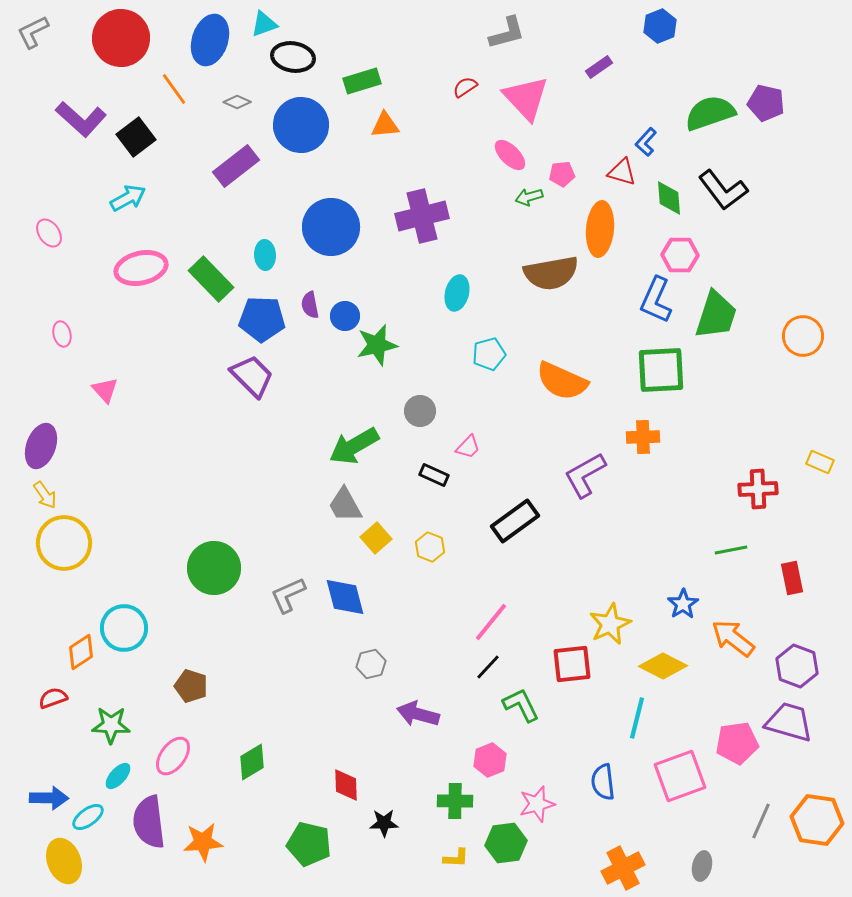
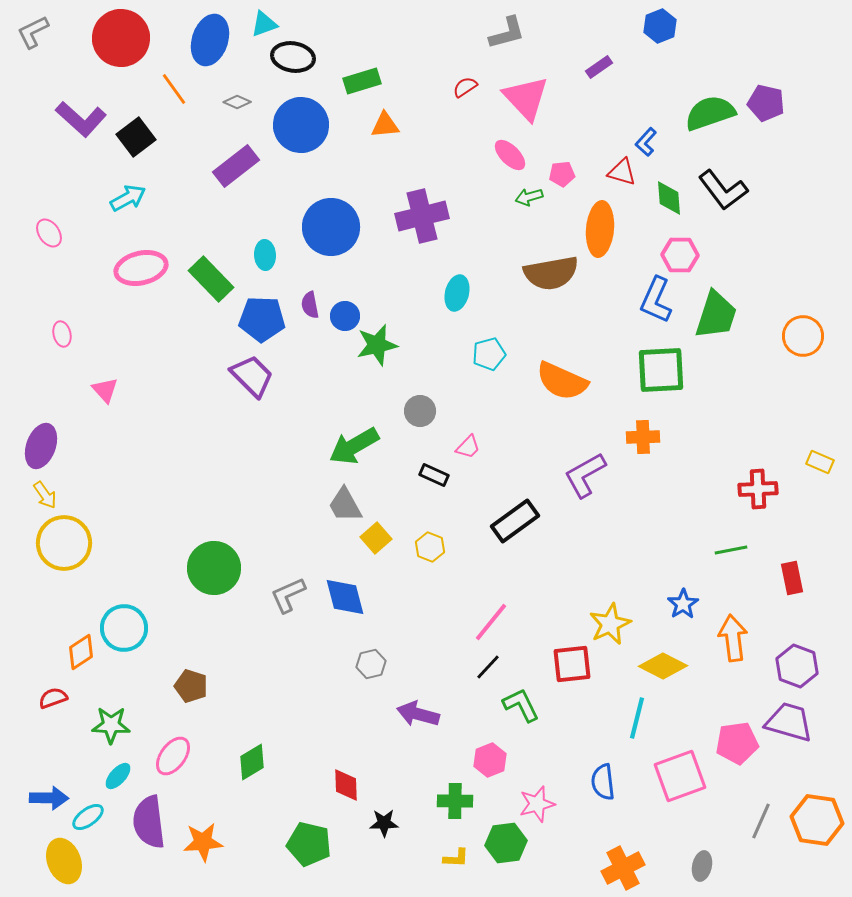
orange arrow at (733, 638): rotated 45 degrees clockwise
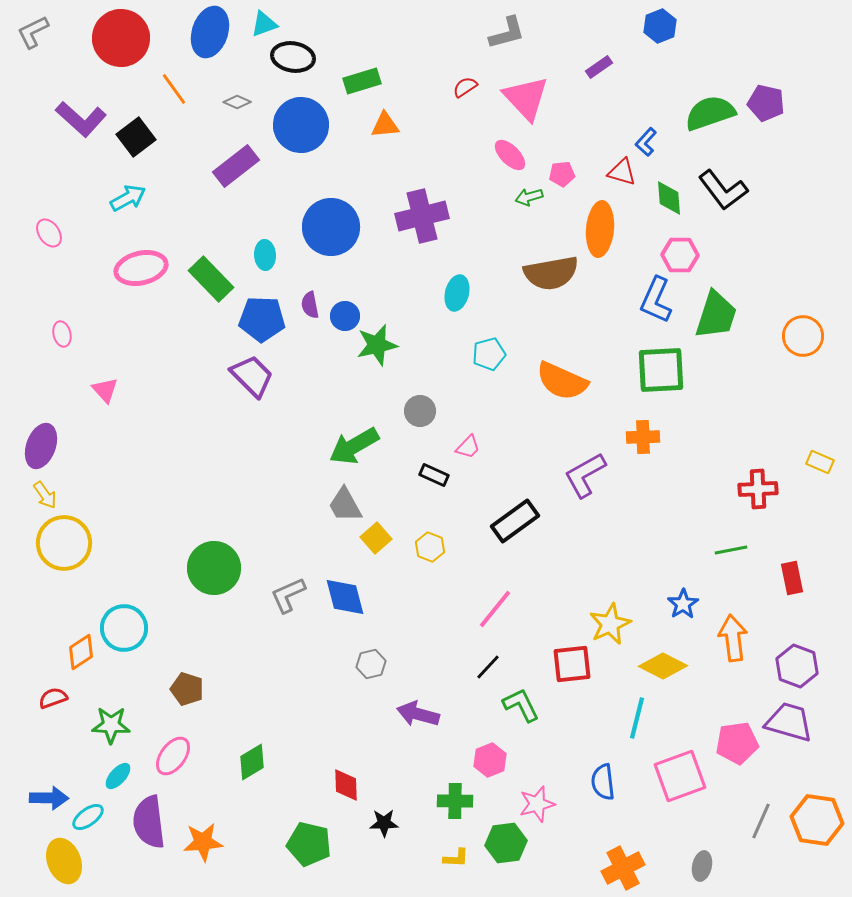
blue ellipse at (210, 40): moved 8 px up
pink line at (491, 622): moved 4 px right, 13 px up
brown pentagon at (191, 686): moved 4 px left, 3 px down
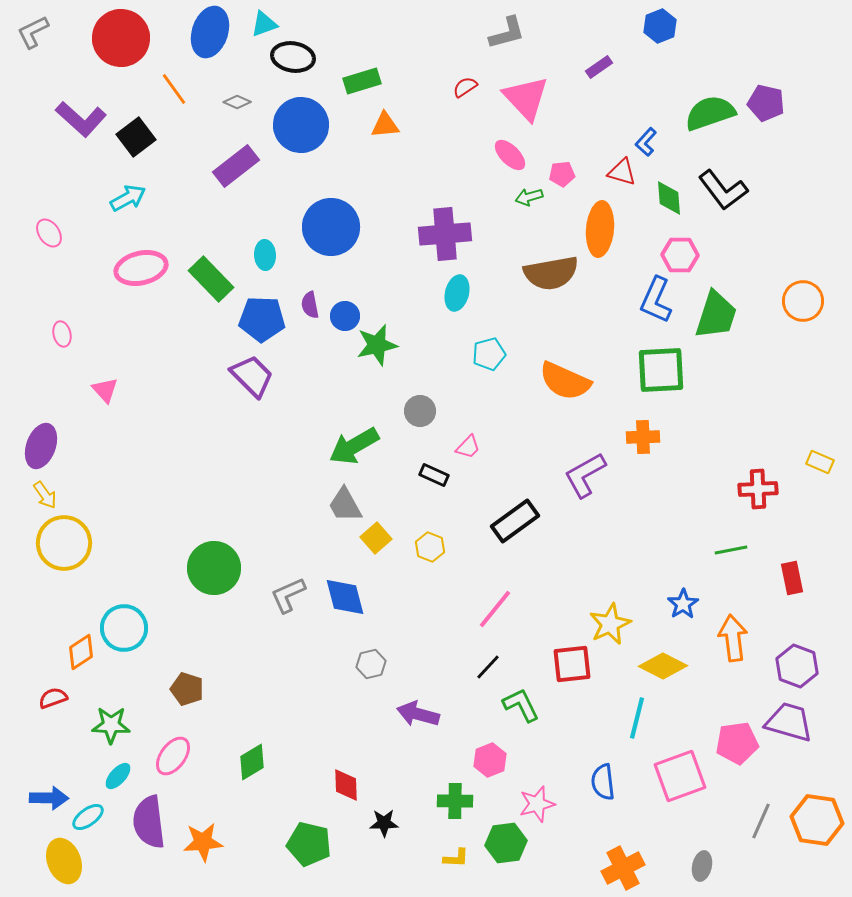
purple cross at (422, 216): moved 23 px right, 18 px down; rotated 9 degrees clockwise
orange circle at (803, 336): moved 35 px up
orange semicircle at (562, 381): moved 3 px right
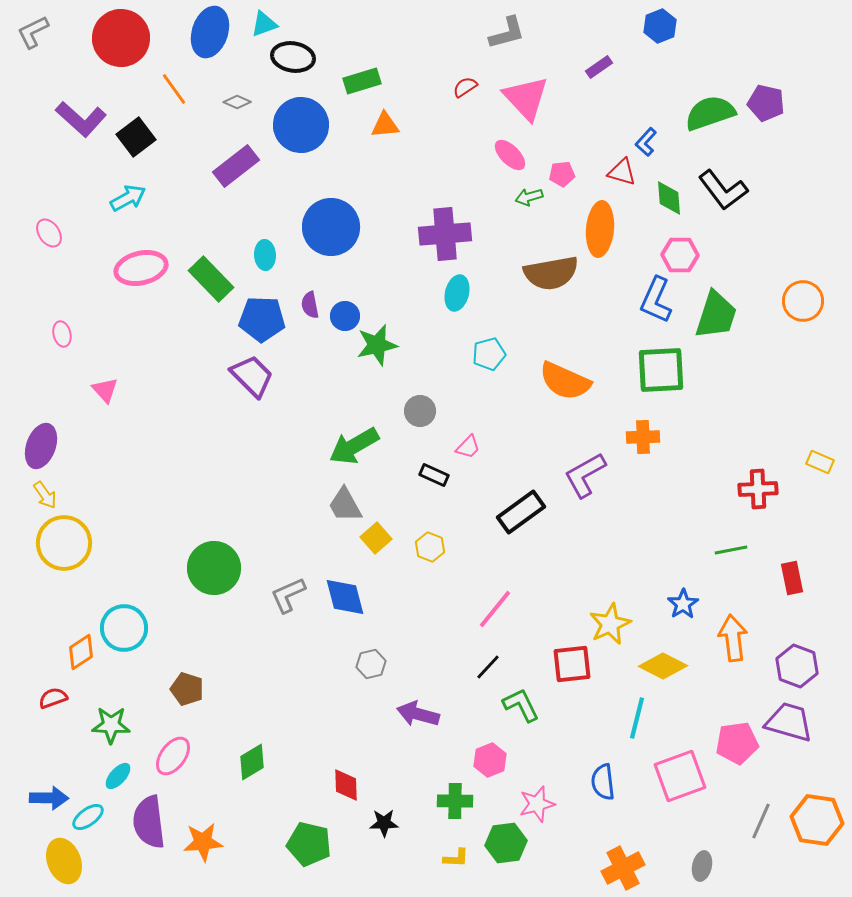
black rectangle at (515, 521): moved 6 px right, 9 px up
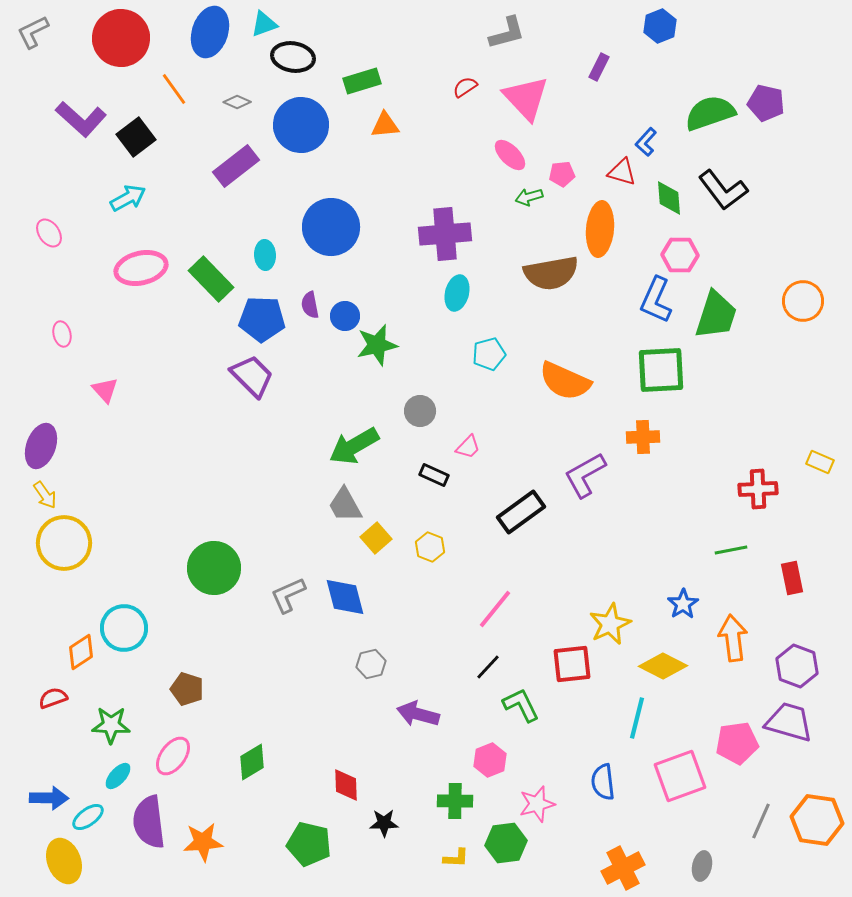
purple rectangle at (599, 67): rotated 28 degrees counterclockwise
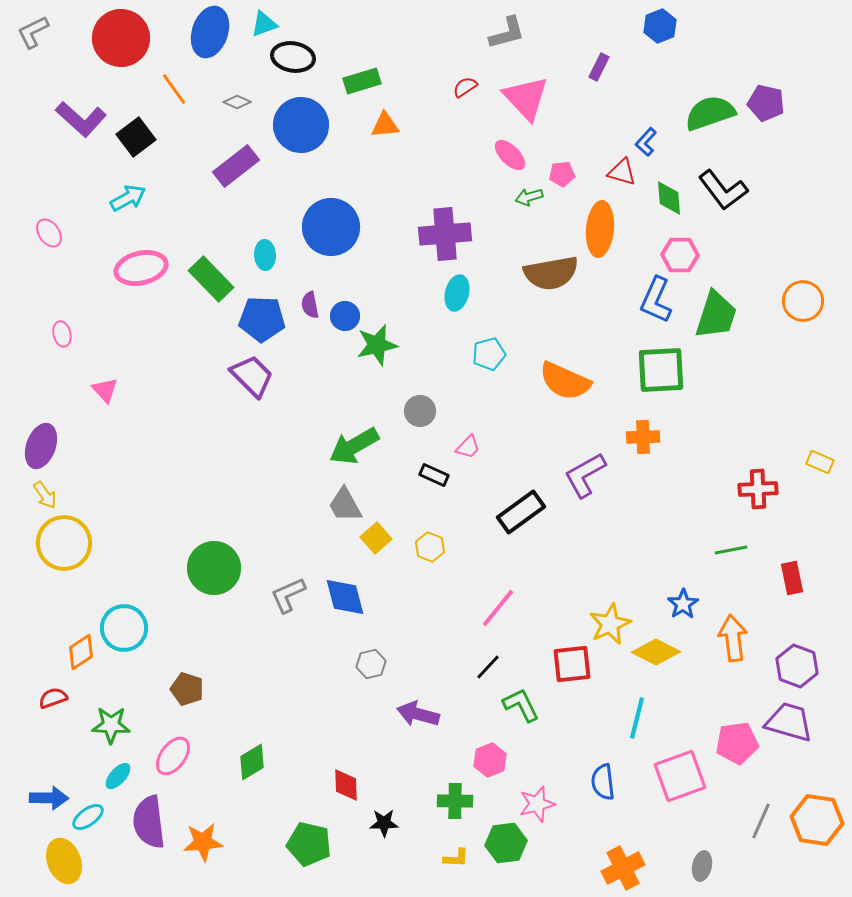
pink line at (495, 609): moved 3 px right, 1 px up
yellow diamond at (663, 666): moved 7 px left, 14 px up
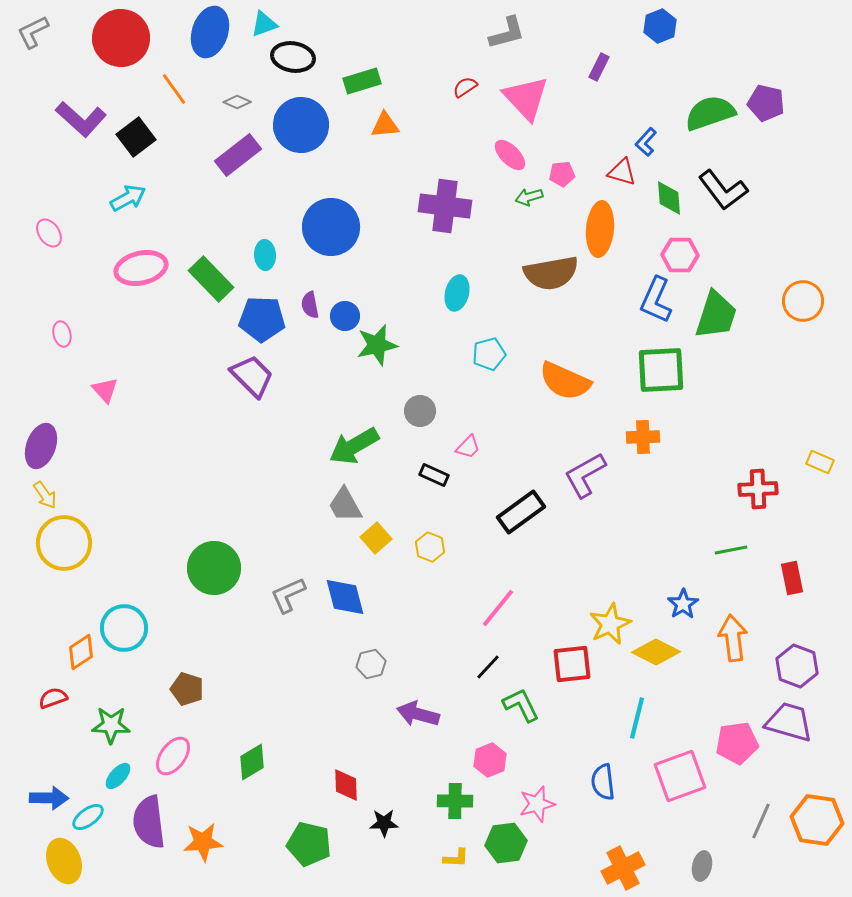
purple rectangle at (236, 166): moved 2 px right, 11 px up
purple cross at (445, 234): moved 28 px up; rotated 12 degrees clockwise
